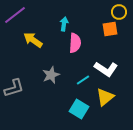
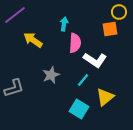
white L-shape: moved 11 px left, 9 px up
cyan line: rotated 16 degrees counterclockwise
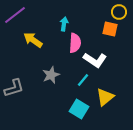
orange square: rotated 21 degrees clockwise
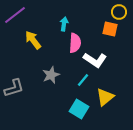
yellow arrow: rotated 18 degrees clockwise
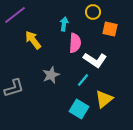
yellow circle: moved 26 px left
yellow triangle: moved 1 px left, 2 px down
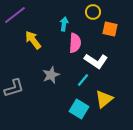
white L-shape: moved 1 px right, 1 px down
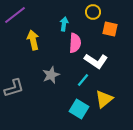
yellow arrow: rotated 24 degrees clockwise
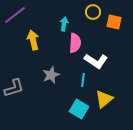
orange square: moved 4 px right, 7 px up
cyan line: rotated 32 degrees counterclockwise
